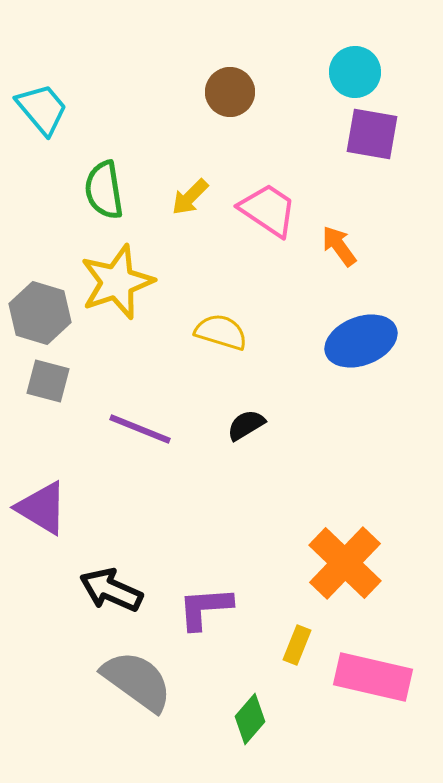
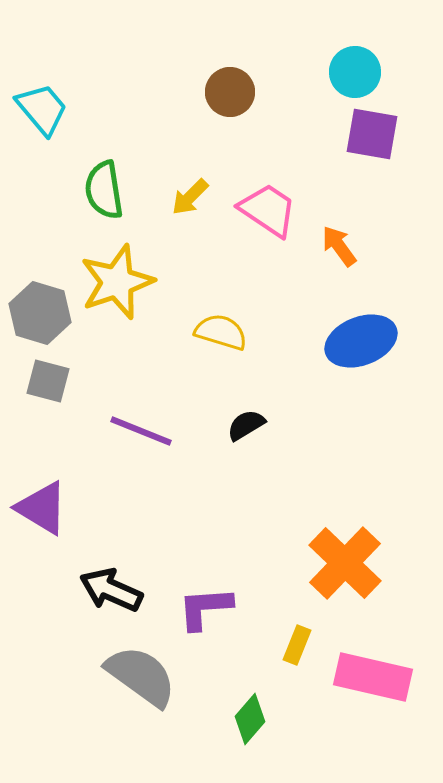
purple line: moved 1 px right, 2 px down
gray semicircle: moved 4 px right, 5 px up
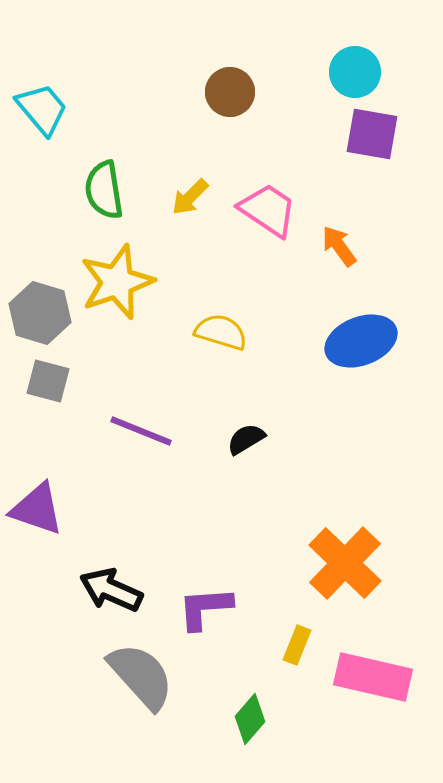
black semicircle: moved 14 px down
purple triangle: moved 5 px left, 1 px down; rotated 12 degrees counterclockwise
gray semicircle: rotated 12 degrees clockwise
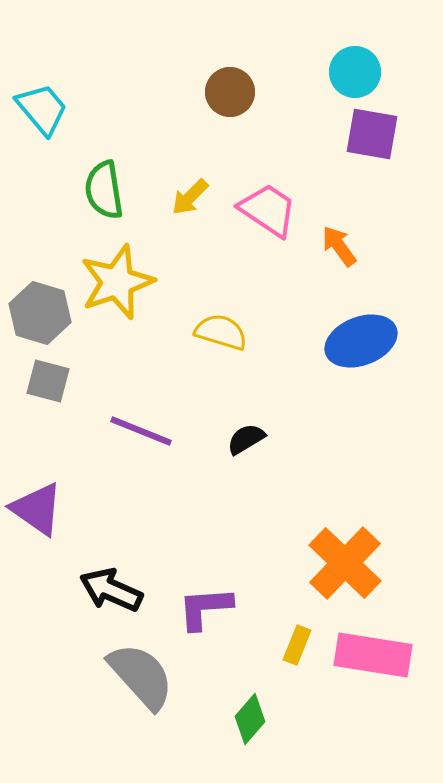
purple triangle: rotated 16 degrees clockwise
pink rectangle: moved 22 px up; rotated 4 degrees counterclockwise
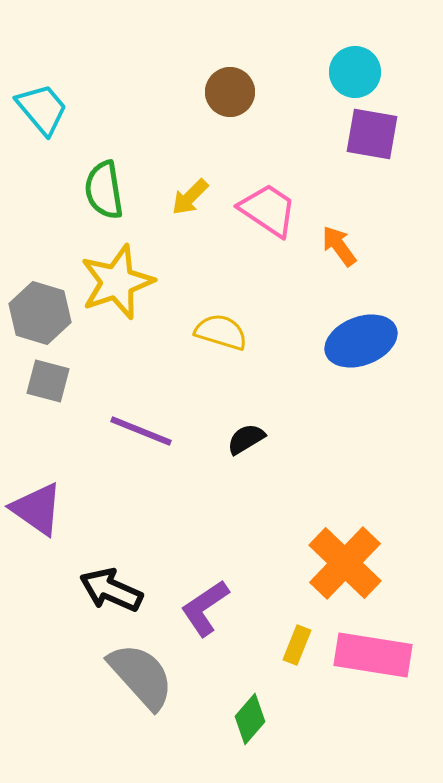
purple L-shape: rotated 30 degrees counterclockwise
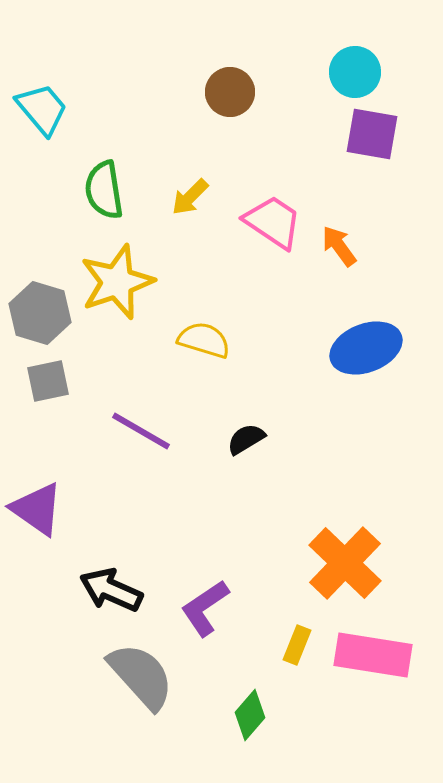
pink trapezoid: moved 5 px right, 12 px down
yellow semicircle: moved 17 px left, 8 px down
blue ellipse: moved 5 px right, 7 px down
gray square: rotated 27 degrees counterclockwise
purple line: rotated 8 degrees clockwise
green diamond: moved 4 px up
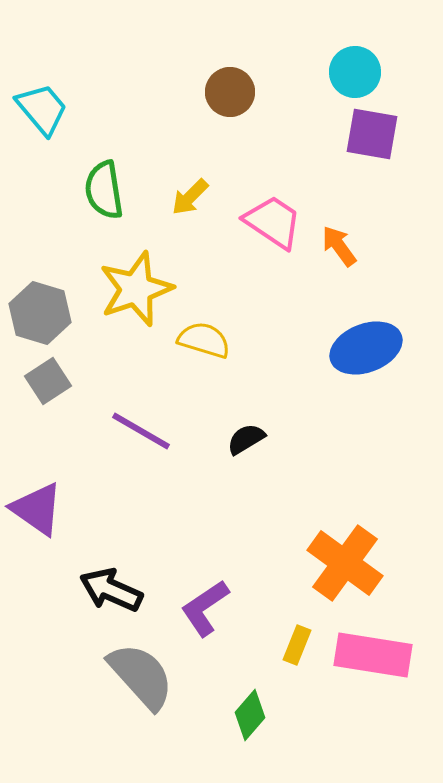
yellow star: moved 19 px right, 7 px down
gray square: rotated 21 degrees counterclockwise
orange cross: rotated 8 degrees counterclockwise
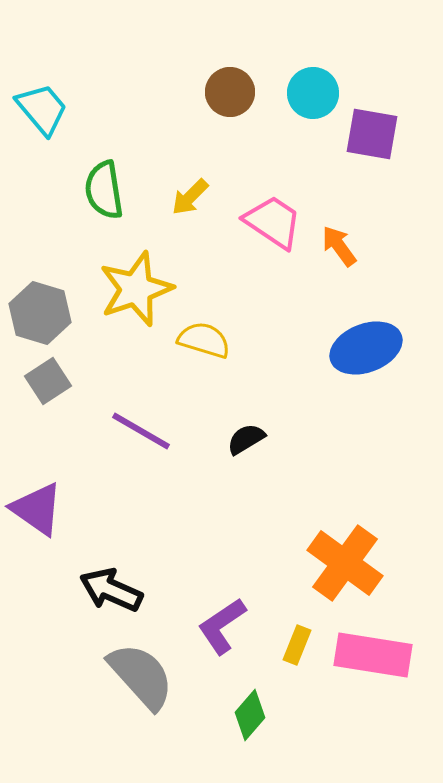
cyan circle: moved 42 px left, 21 px down
purple L-shape: moved 17 px right, 18 px down
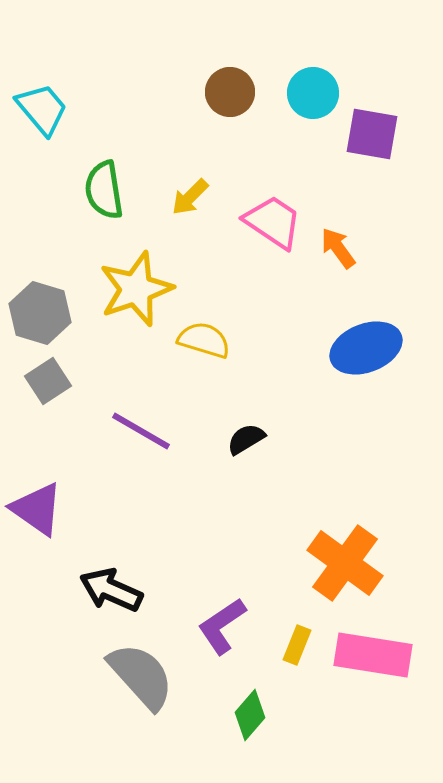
orange arrow: moved 1 px left, 2 px down
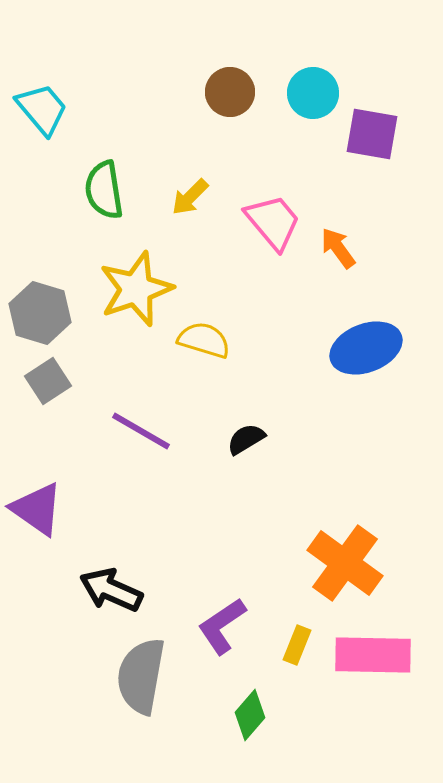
pink trapezoid: rotated 16 degrees clockwise
pink rectangle: rotated 8 degrees counterclockwise
gray semicircle: rotated 128 degrees counterclockwise
